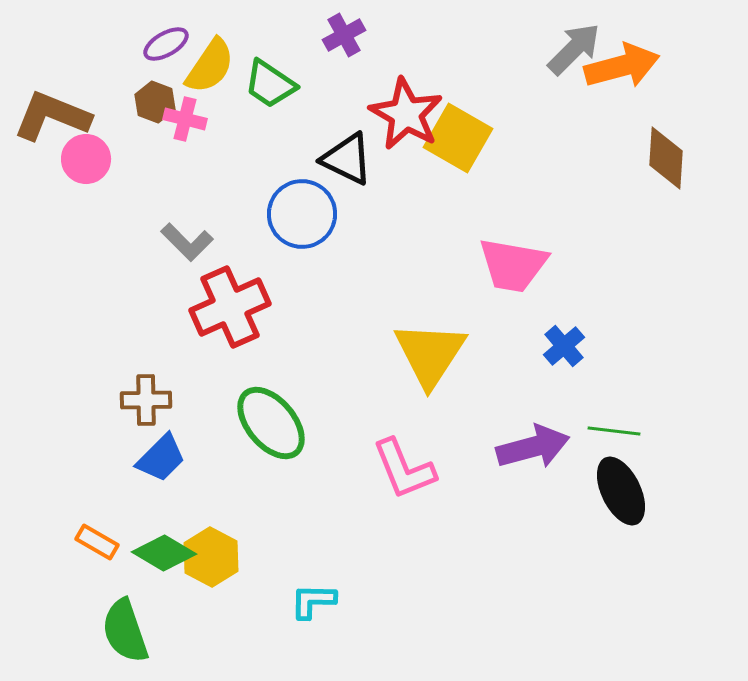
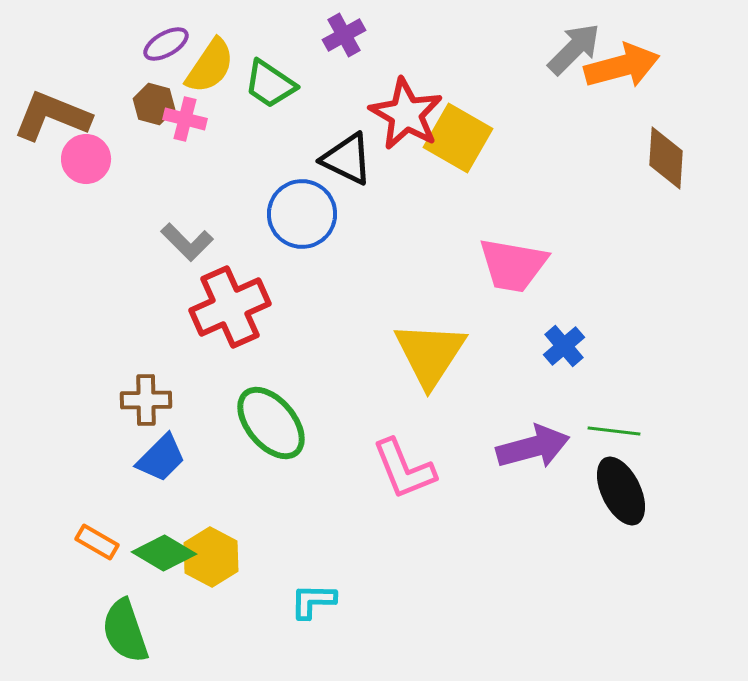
brown hexagon: moved 1 px left, 2 px down; rotated 6 degrees counterclockwise
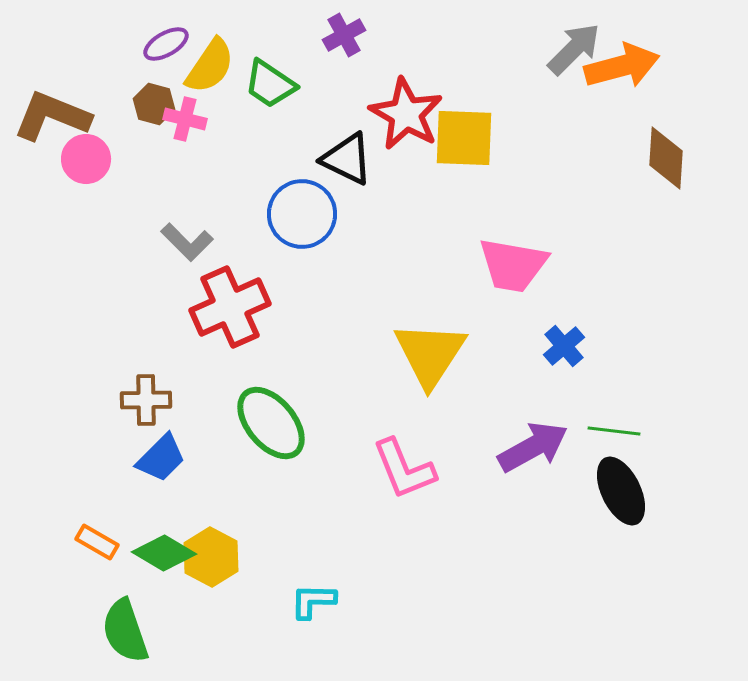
yellow square: moved 6 px right; rotated 28 degrees counterclockwise
purple arrow: rotated 14 degrees counterclockwise
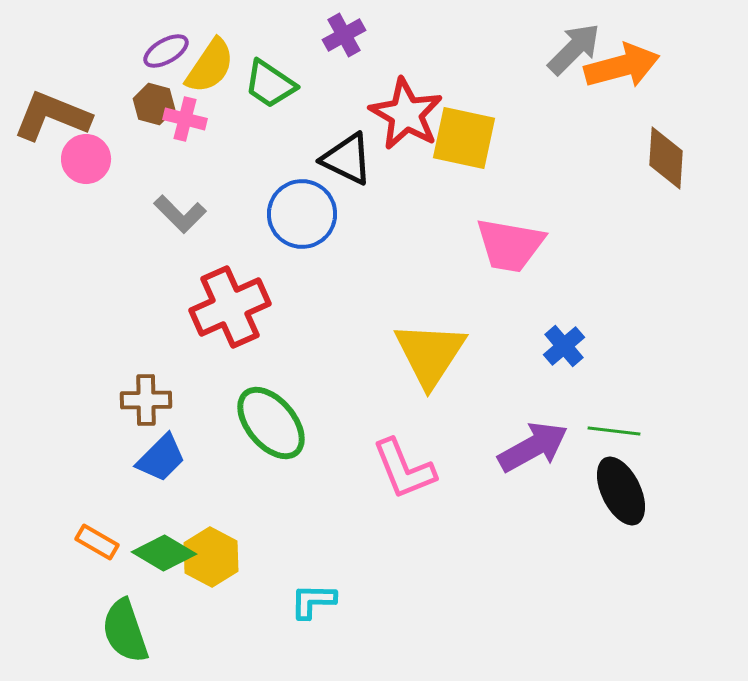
purple ellipse: moved 7 px down
yellow square: rotated 10 degrees clockwise
gray L-shape: moved 7 px left, 28 px up
pink trapezoid: moved 3 px left, 20 px up
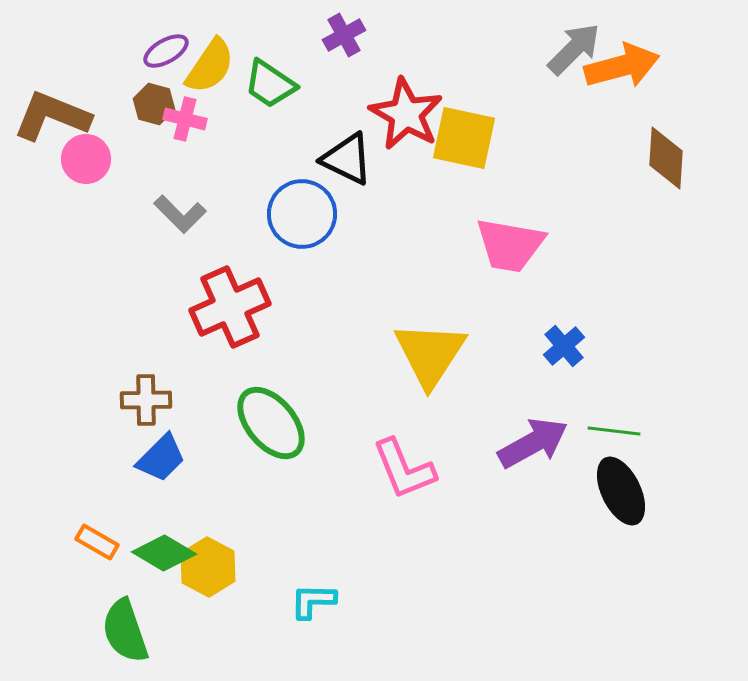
purple arrow: moved 4 px up
yellow hexagon: moved 3 px left, 10 px down
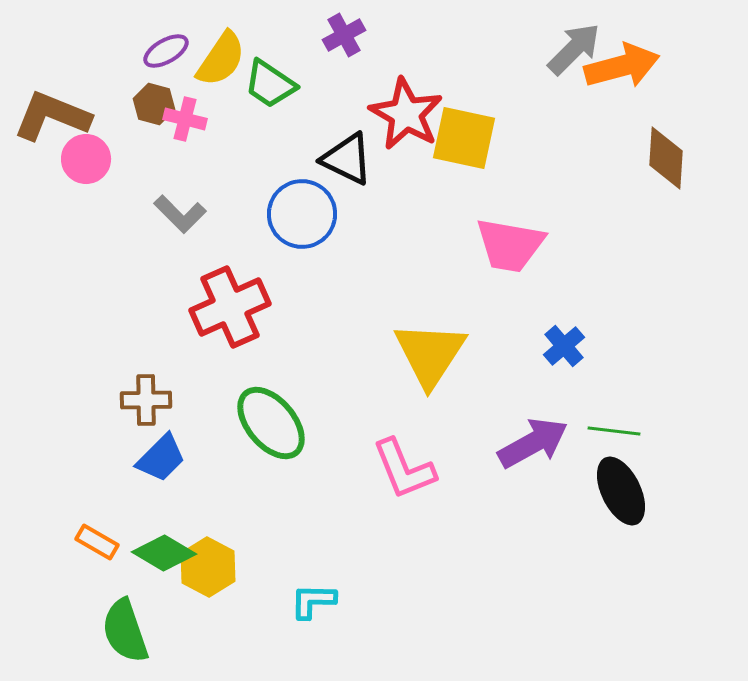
yellow semicircle: moved 11 px right, 7 px up
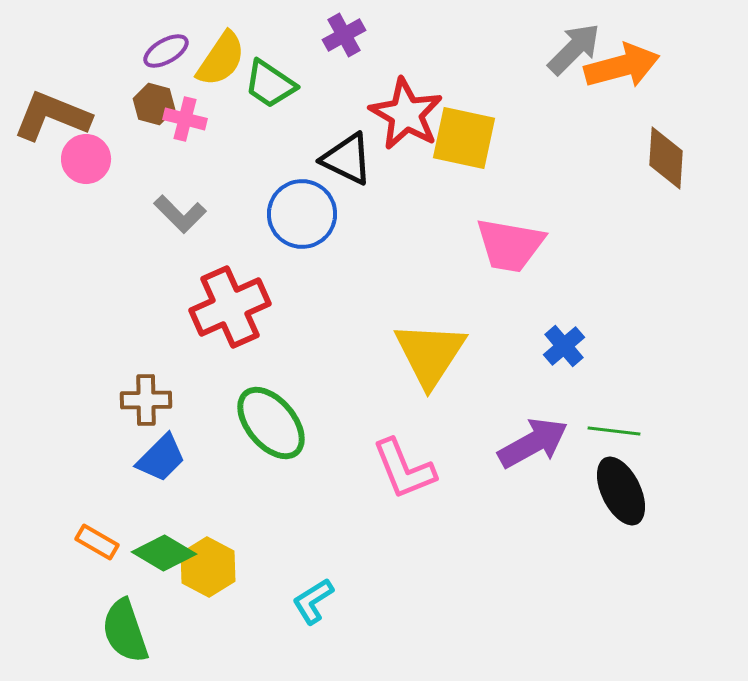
cyan L-shape: rotated 33 degrees counterclockwise
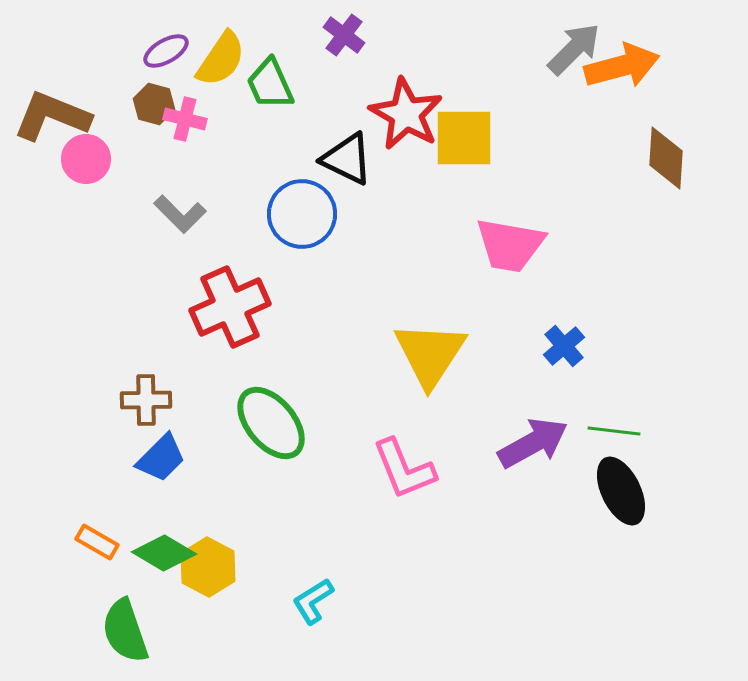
purple cross: rotated 24 degrees counterclockwise
green trapezoid: rotated 32 degrees clockwise
yellow square: rotated 12 degrees counterclockwise
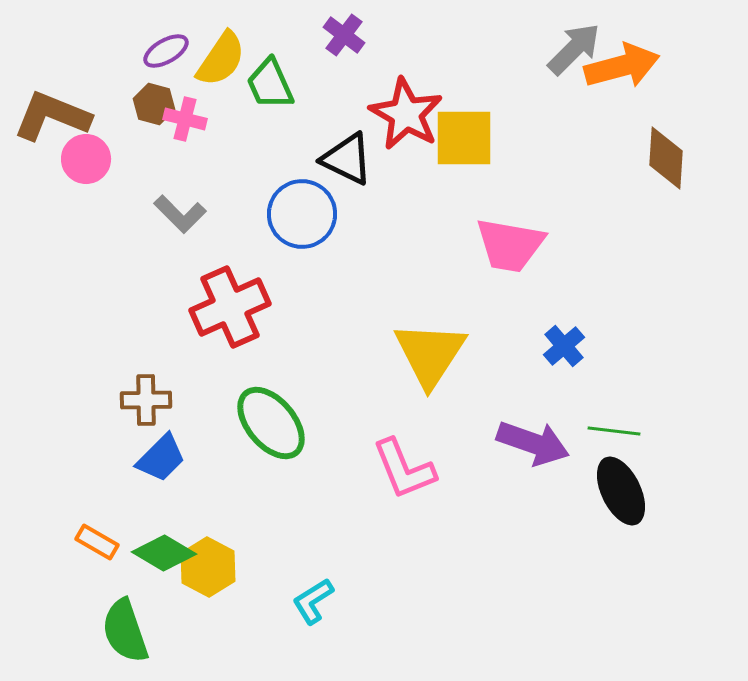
purple arrow: rotated 48 degrees clockwise
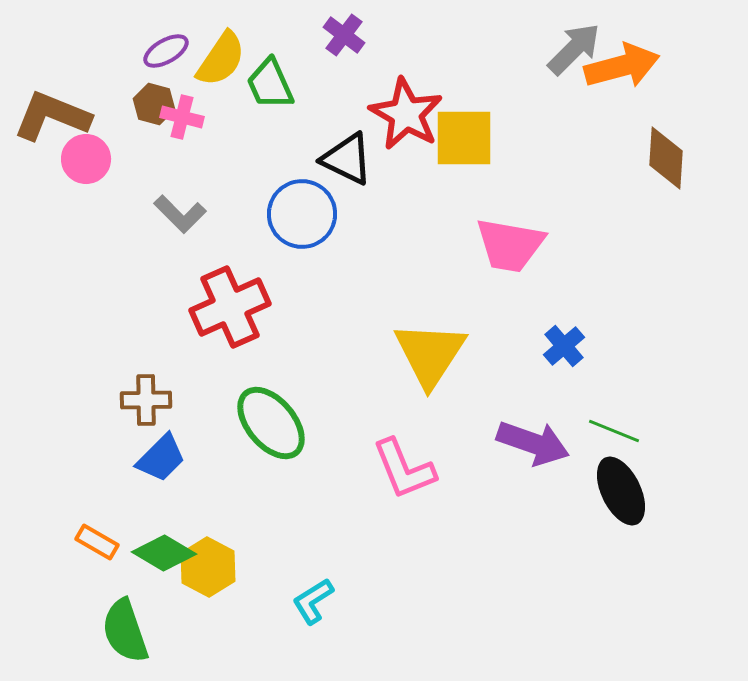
pink cross: moved 3 px left, 2 px up
green line: rotated 15 degrees clockwise
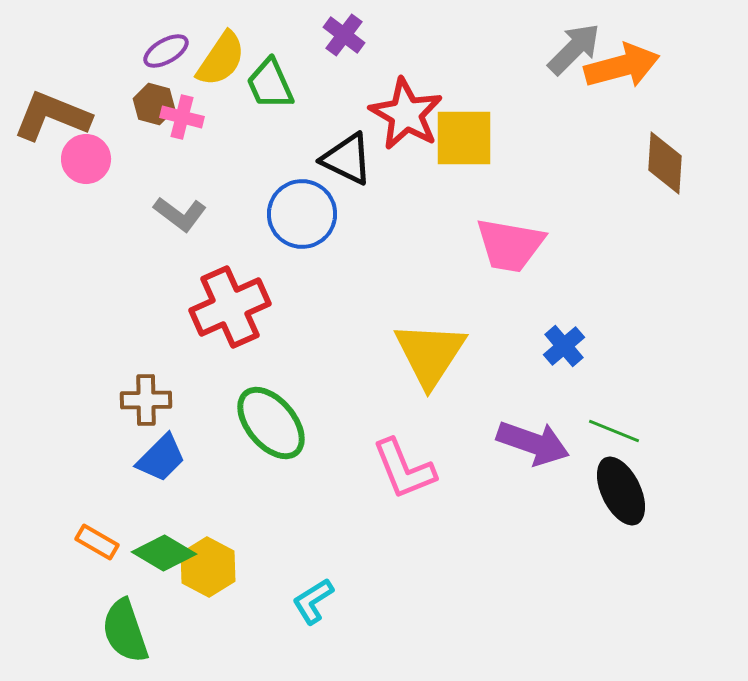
brown diamond: moved 1 px left, 5 px down
gray L-shape: rotated 8 degrees counterclockwise
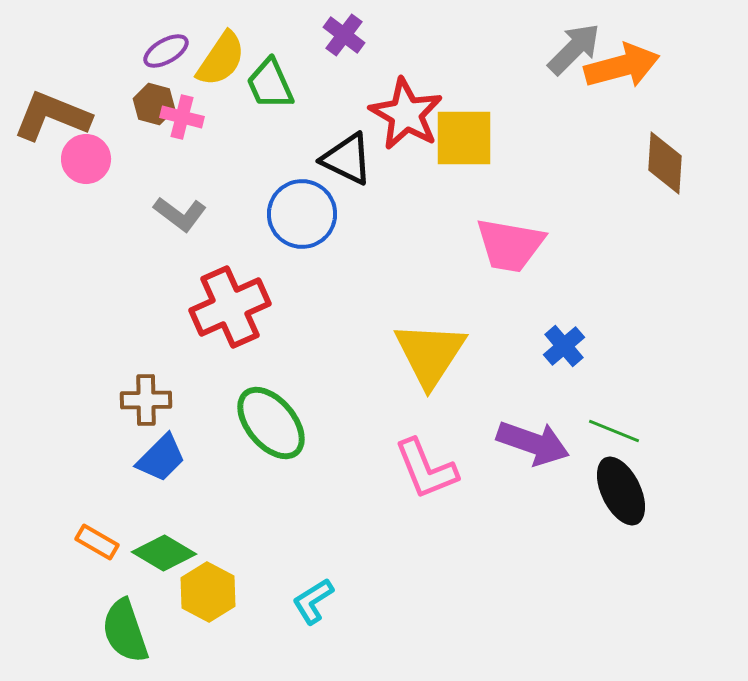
pink L-shape: moved 22 px right
yellow hexagon: moved 25 px down
